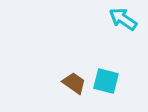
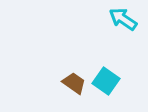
cyan square: rotated 20 degrees clockwise
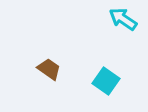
brown trapezoid: moved 25 px left, 14 px up
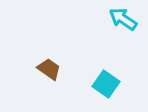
cyan square: moved 3 px down
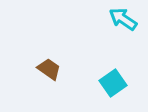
cyan square: moved 7 px right, 1 px up; rotated 20 degrees clockwise
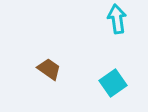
cyan arrow: moved 6 px left; rotated 48 degrees clockwise
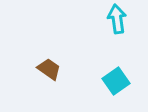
cyan square: moved 3 px right, 2 px up
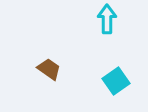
cyan arrow: moved 10 px left; rotated 8 degrees clockwise
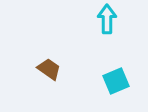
cyan square: rotated 12 degrees clockwise
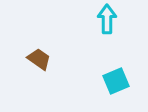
brown trapezoid: moved 10 px left, 10 px up
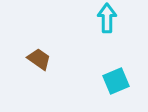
cyan arrow: moved 1 px up
